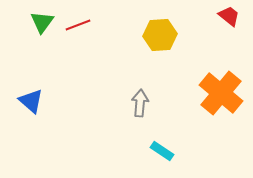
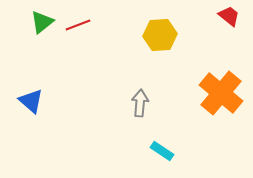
green triangle: rotated 15 degrees clockwise
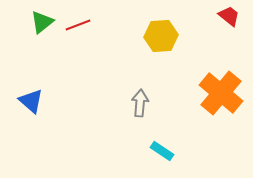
yellow hexagon: moved 1 px right, 1 px down
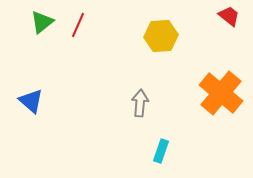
red line: rotated 45 degrees counterclockwise
cyan rectangle: moved 1 px left; rotated 75 degrees clockwise
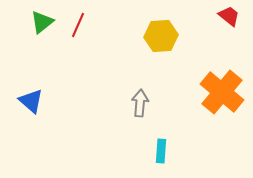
orange cross: moved 1 px right, 1 px up
cyan rectangle: rotated 15 degrees counterclockwise
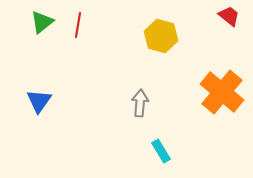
red line: rotated 15 degrees counterclockwise
yellow hexagon: rotated 20 degrees clockwise
blue triangle: moved 8 px right; rotated 24 degrees clockwise
cyan rectangle: rotated 35 degrees counterclockwise
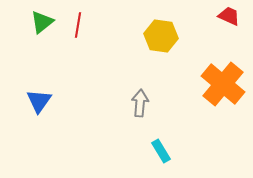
red trapezoid: rotated 15 degrees counterclockwise
yellow hexagon: rotated 8 degrees counterclockwise
orange cross: moved 1 px right, 8 px up
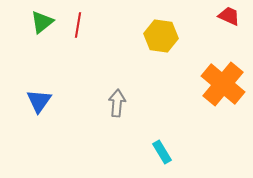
gray arrow: moved 23 px left
cyan rectangle: moved 1 px right, 1 px down
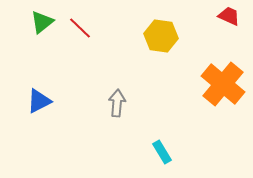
red line: moved 2 px right, 3 px down; rotated 55 degrees counterclockwise
blue triangle: rotated 28 degrees clockwise
